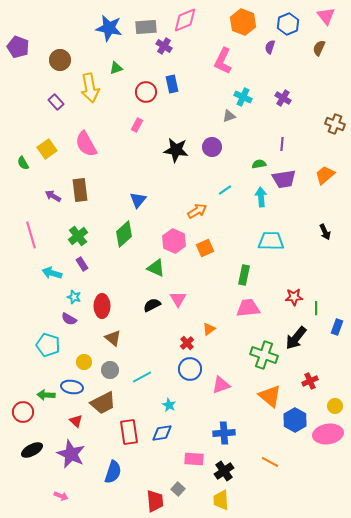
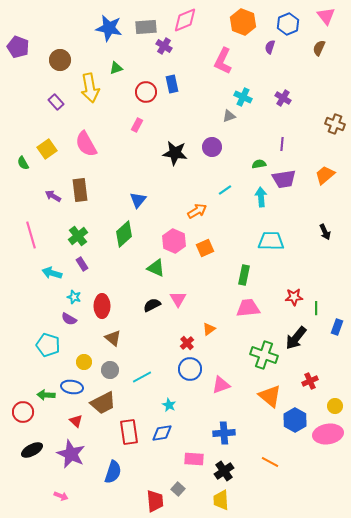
black star at (176, 150): moved 1 px left, 3 px down
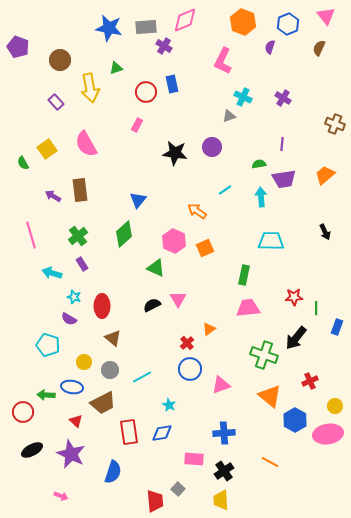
orange arrow at (197, 211): rotated 114 degrees counterclockwise
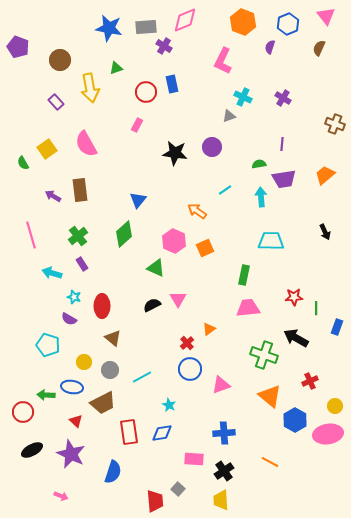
black arrow at (296, 338): rotated 80 degrees clockwise
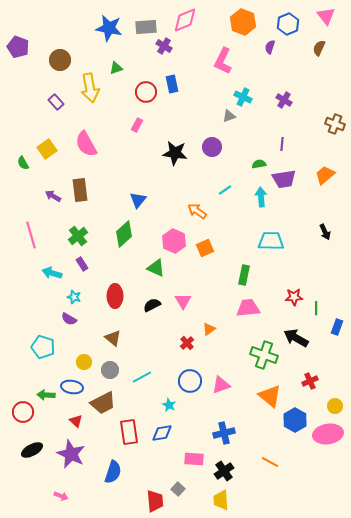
purple cross at (283, 98): moved 1 px right, 2 px down
pink triangle at (178, 299): moved 5 px right, 2 px down
red ellipse at (102, 306): moved 13 px right, 10 px up
cyan pentagon at (48, 345): moved 5 px left, 2 px down
blue circle at (190, 369): moved 12 px down
blue cross at (224, 433): rotated 10 degrees counterclockwise
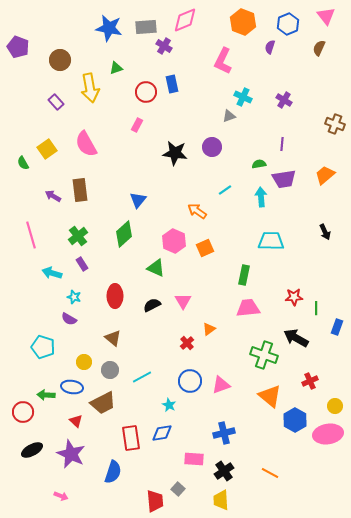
red rectangle at (129, 432): moved 2 px right, 6 px down
orange line at (270, 462): moved 11 px down
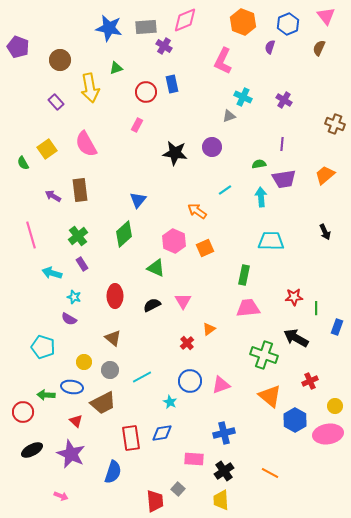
cyan star at (169, 405): moved 1 px right, 3 px up
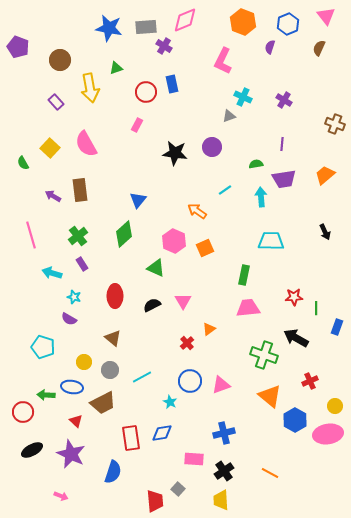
yellow square at (47, 149): moved 3 px right, 1 px up; rotated 12 degrees counterclockwise
green semicircle at (259, 164): moved 3 px left
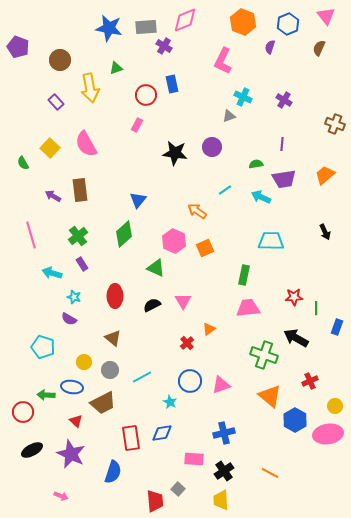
red circle at (146, 92): moved 3 px down
cyan arrow at (261, 197): rotated 60 degrees counterclockwise
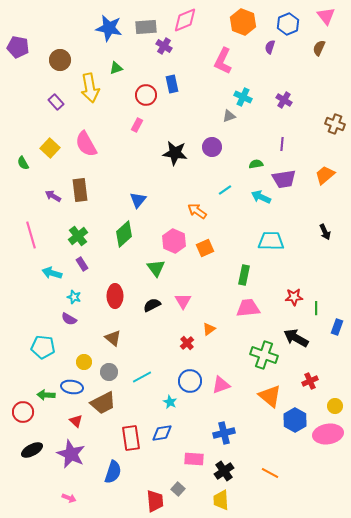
purple pentagon at (18, 47): rotated 10 degrees counterclockwise
green triangle at (156, 268): rotated 30 degrees clockwise
cyan pentagon at (43, 347): rotated 10 degrees counterclockwise
gray circle at (110, 370): moved 1 px left, 2 px down
pink arrow at (61, 496): moved 8 px right, 2 px down
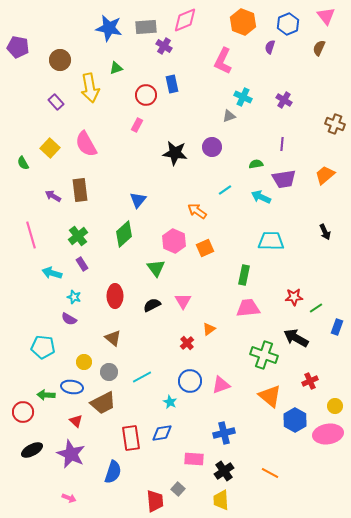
green line at (316, 308): rotated 56 degrees clockwise
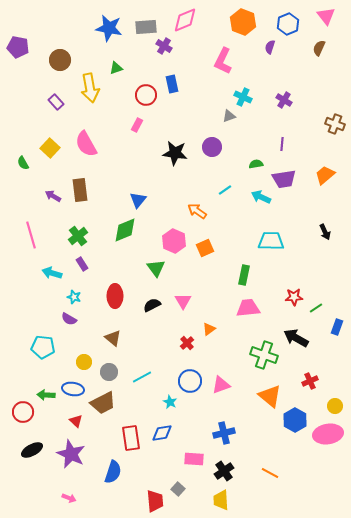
green diamond at (124, 234): moved 1 px right, 4 px up; rotated 20 degrees clockwise
blue ellipse at (72, 387): moved 1 px right, 2 px down
